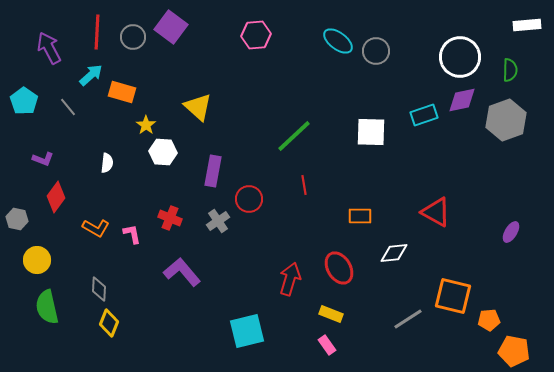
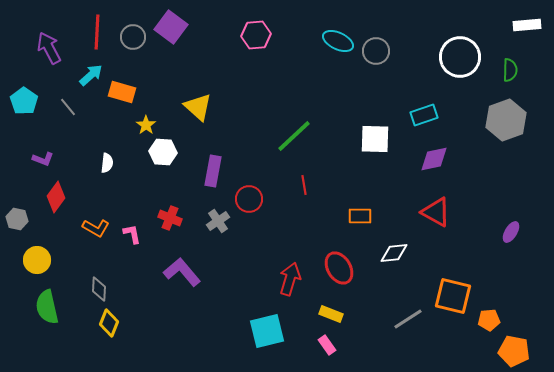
cyan ellipse at (338, 41): rotated 12 degrees counterclockwise
purple diamond at (462, 100): moved 28 px left, 59 px down
white square at (371, 132): moved 4 px right, 7 px down
cyan square at (247, 331): moved 20 px right
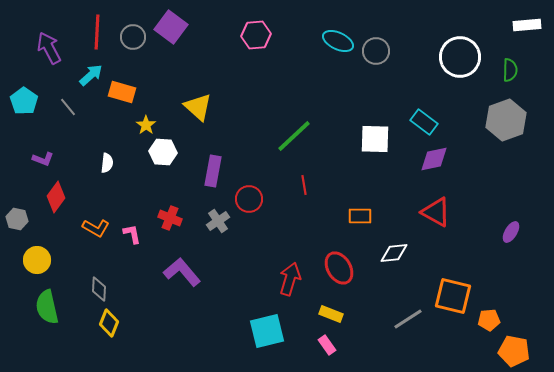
cyan rectangle at (424, 115): moved 7 px down; rotated 56 degrees clockwise
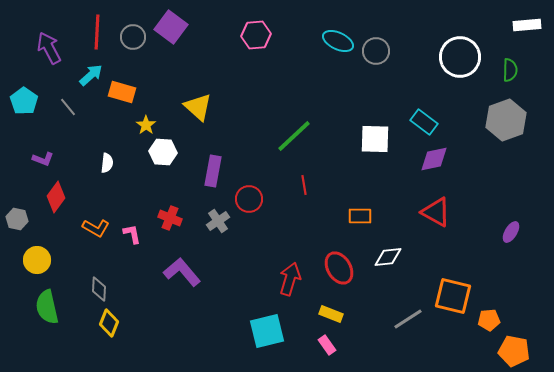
white diamond at (394, 253): moved 6 px left, 4 px down
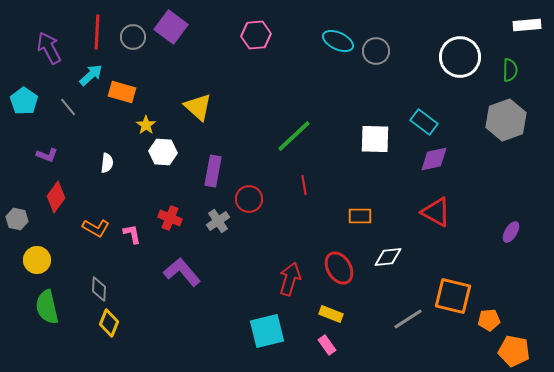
purple L-shape at (43, 159): moved 4 px right, 4 px up
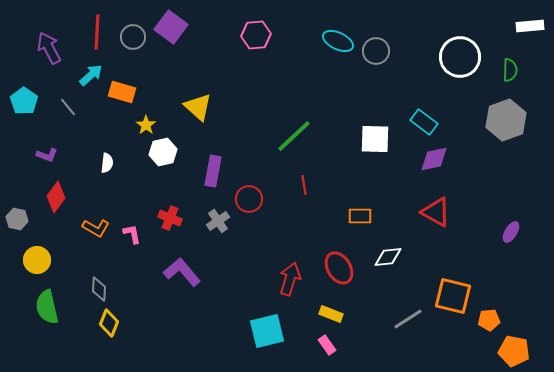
white rectangle at (527, 25): moved 3 px right, 1 px down
white hexagon at (163, 152): rotated 16 degrees counterclockwise
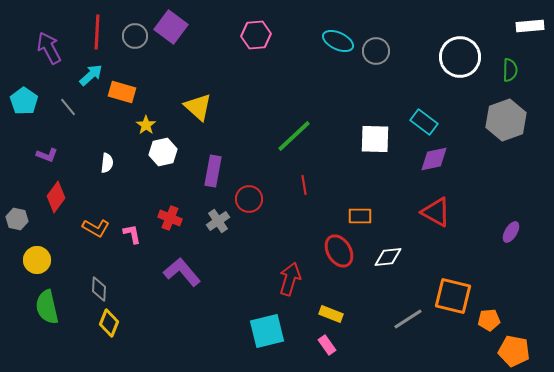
gray circle at (133, 37): moved 2 px right, 1 px up
red ellipse at (339, 268): moved 17 px up
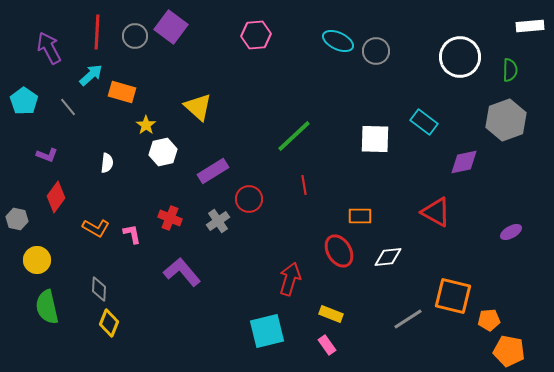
purple diamond at (434, 159): moved 30 px right, 3 px down
purple rectangle at (213, 171): rotated 48 degrees clockwise
purple ellipse at (511, 232): rotated 30 degrees clockwise
orange pentagon at (514, 351): moved 5 px left
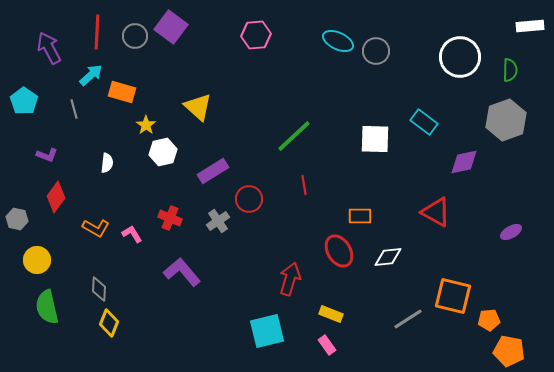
gray line at (68, 107): moved 6 px right, 2 px down; rotated 24 degrees clockwise
pink L-shape at (132, 234): rotated 20 degrees counterclockwise
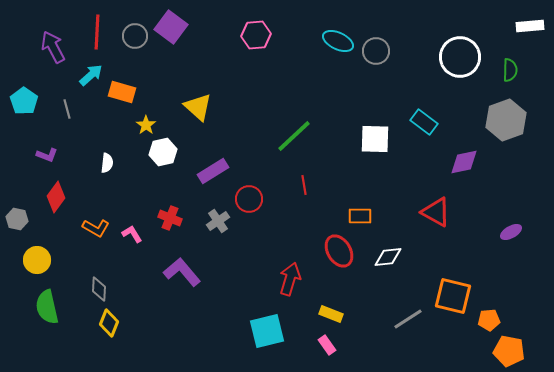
purple arrow at (49, 48): moved 4 px right, 1 px up
gray line at (74, 109): moved 7 px left
